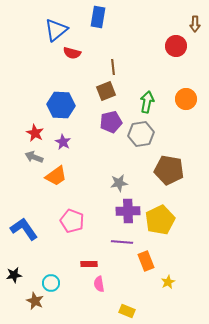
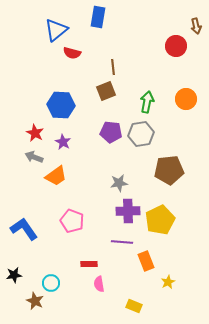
brown arrow: moved 1 px right, 2 px down; rotated 14 degrees counterclockwise
purple pentagon: moved 10 px down; rotated 20 degrees clockwise
brown pentagon: rotated 16 degrees counterclockwise
yellow rectangle: moved 7 px right, 5 px up
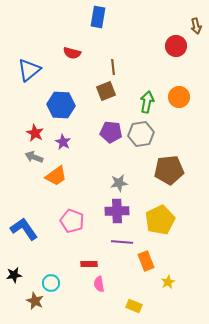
blue triangle: moved 27 px left, 40 px down
orange circle: moved 7 px left, 2 px up
purple cross: moved 11 px left
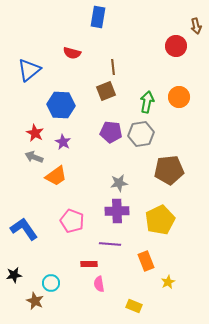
purple line: moved 12 px left, 2 px down
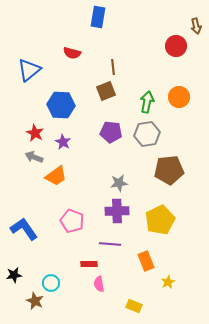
gray hexagon: moved 6 px right
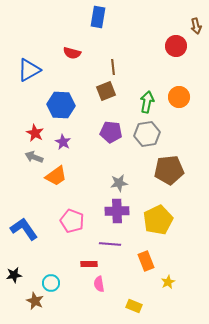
blue triangle: rotated 10 degrees clockwise
yellow pentagon: moved 2 px left
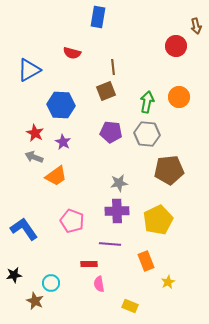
gray hexagon: rotated 15 degrees clockwise
yellow rectangle: moved 4 px left
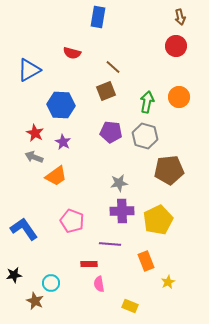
brown arrow: moved 16 px left, 9 px up
brown line: rotated 42 degrees counterclockwise
gray hexagon: moved 2 px left, 2 px down; rotated 10 degrees clockwise
purple cross: moved 5 px right
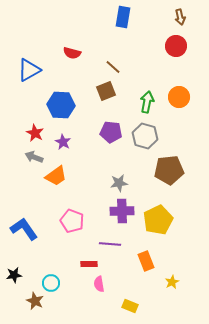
blue rectangle: moved 25 px right
yellow star: moved 4 px right
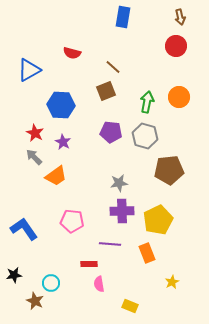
gray arrow: rotated 24 degrees clockwise
pink pentagon: rotated 15 degrees counterclockwise
orange rectangle: moved 1 px right, 8 px up
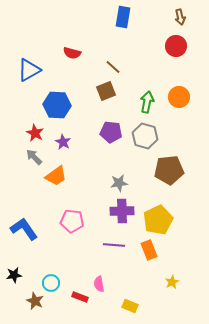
blue hexagon: moved 4 px left
purple line: moved 4 px right, 1 px down
orange rectangle: moved 2 px right, 3 px up
red rectangle: moved 9 px left, 33 px down; rotated 21 degrees clockwise
